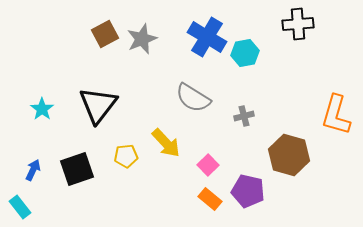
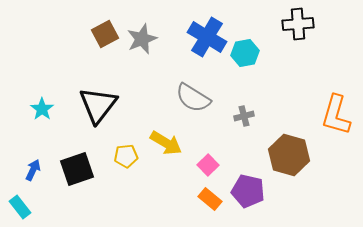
yellow arrow: rotated 16 degrees counterclockwise
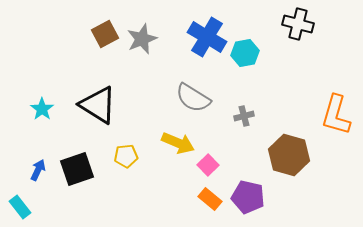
black cross: rotated 20 degrees clockwise
black triangle: rotated 36 degrees counterclockwise
yellow arrow: moved 12 px right; rotated 8 degrees counterclockwise
blue arrow: moved 5 px right
purple pentagon: moved 6 px down
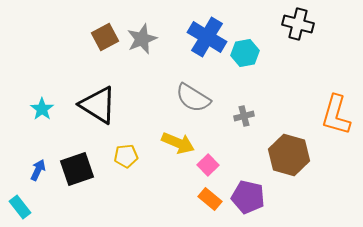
brown square: moved 3 px down
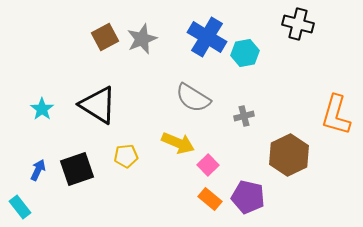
brown hexagon: rotated 18 degrees clockwise
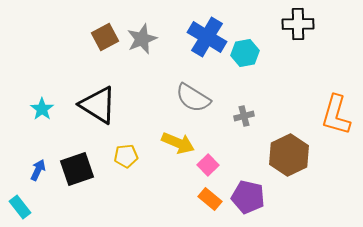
black cross: rotated 16 degrees counterclockwise
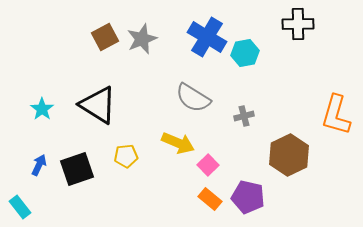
blue arrow: moved 1 px right, 5 px up
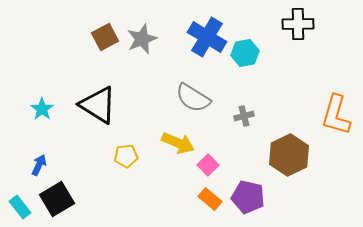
black square: moved 20 px left, 30 px down; rotated 12 degrees counterclockwise
